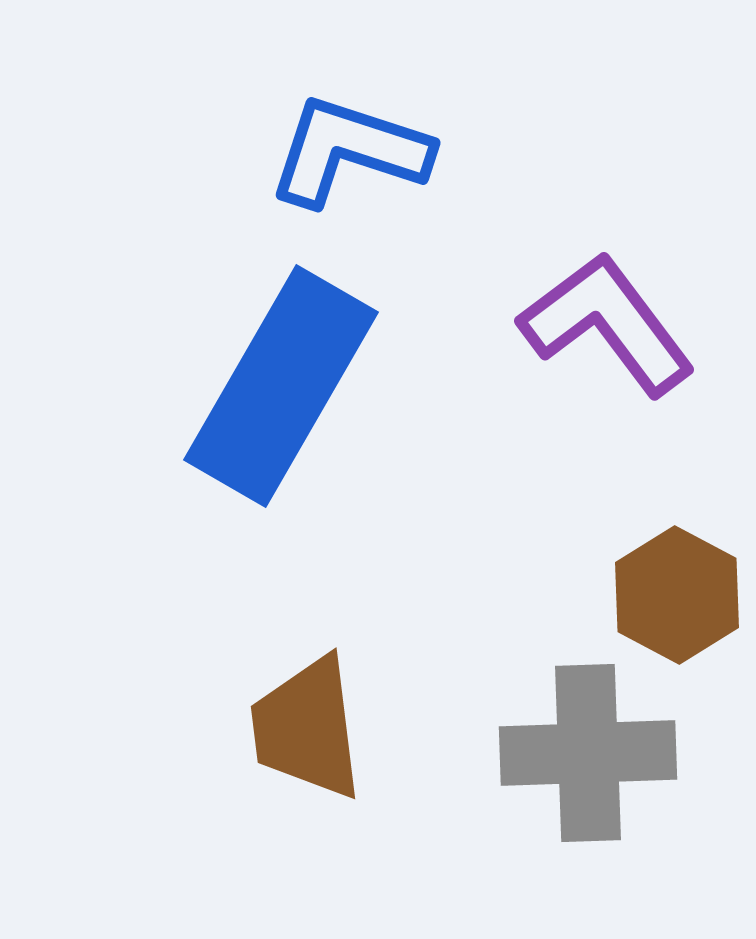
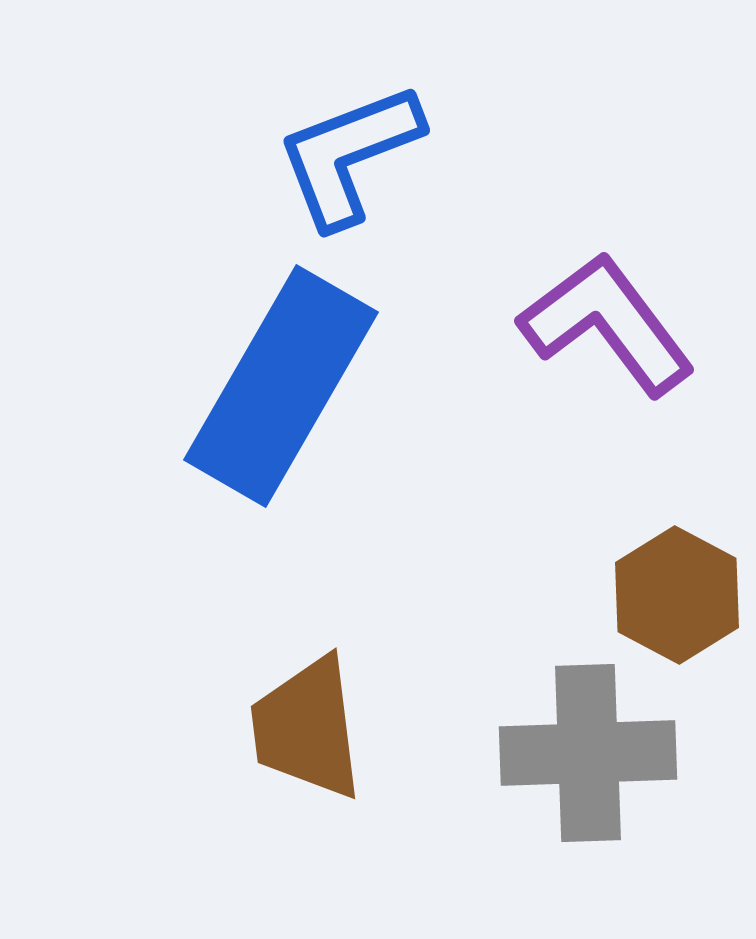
blue L-shape: moved 4 px down; rotated 39 degrees counterclockwise
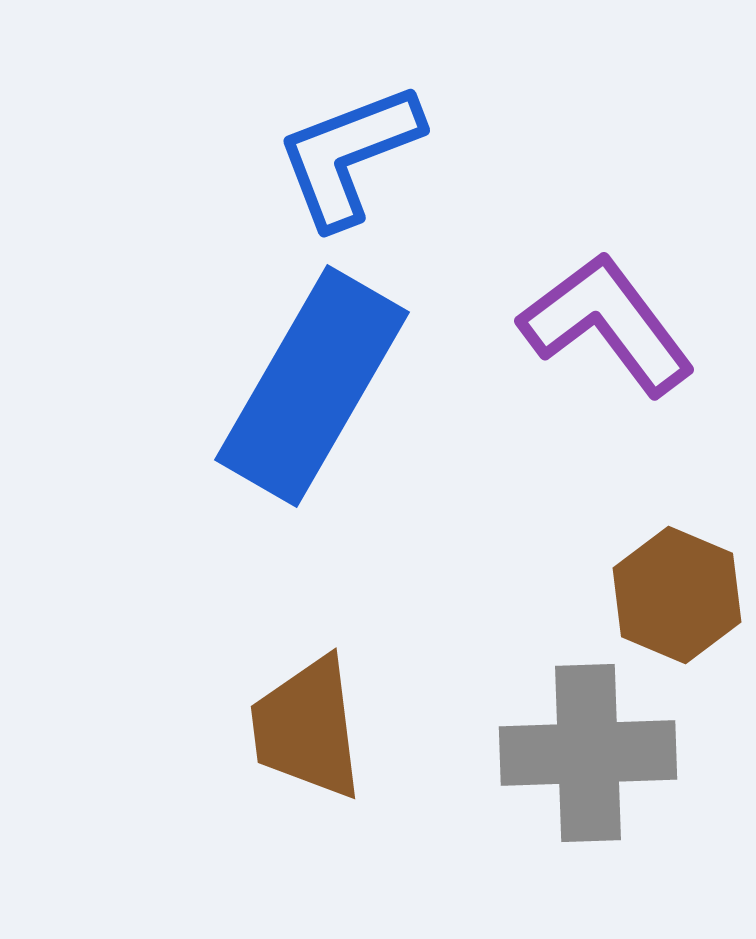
blue rectangle: moved 31 px right
brown hexagon: rotated 5 degrees counterclockwise
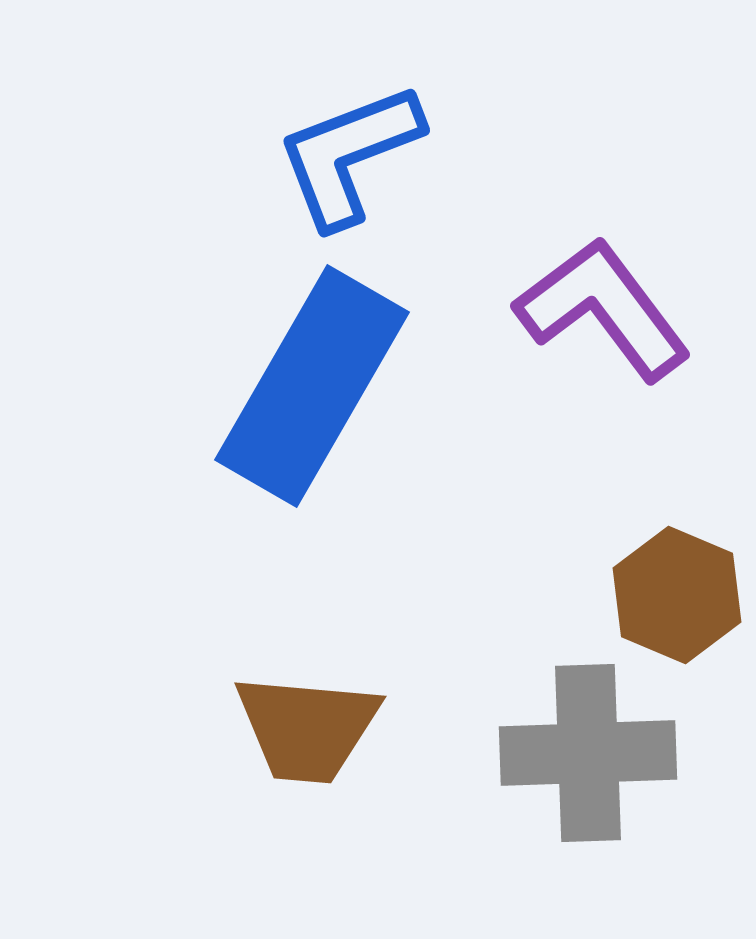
purple L-shape: moved 4 px left, 15 px up
brown trapezoid: rotated 78 degrees counterclockwise
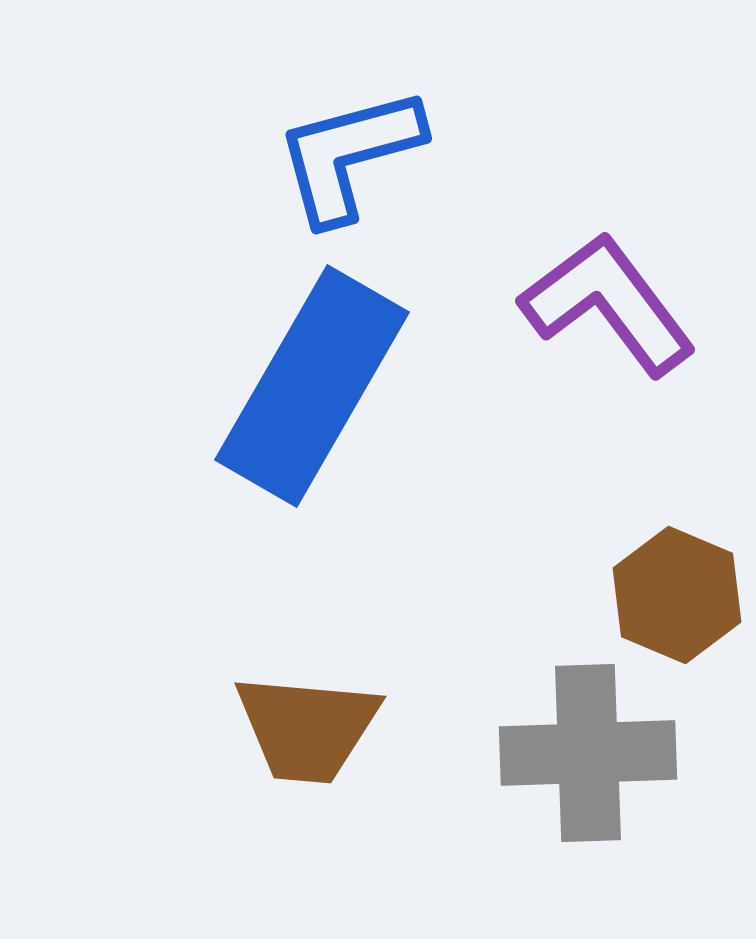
blue L-shape: rotated 6 degrees clockwise
purple L-shape: moved 5 px right, 5 px up
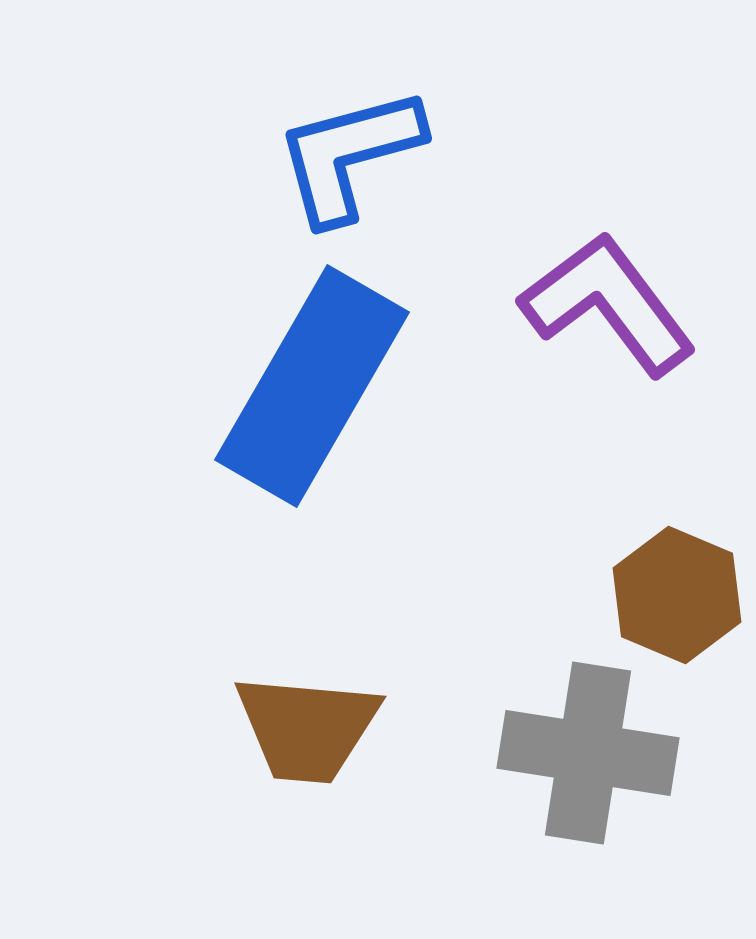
gray cross: rotated 11 degrees clockwise
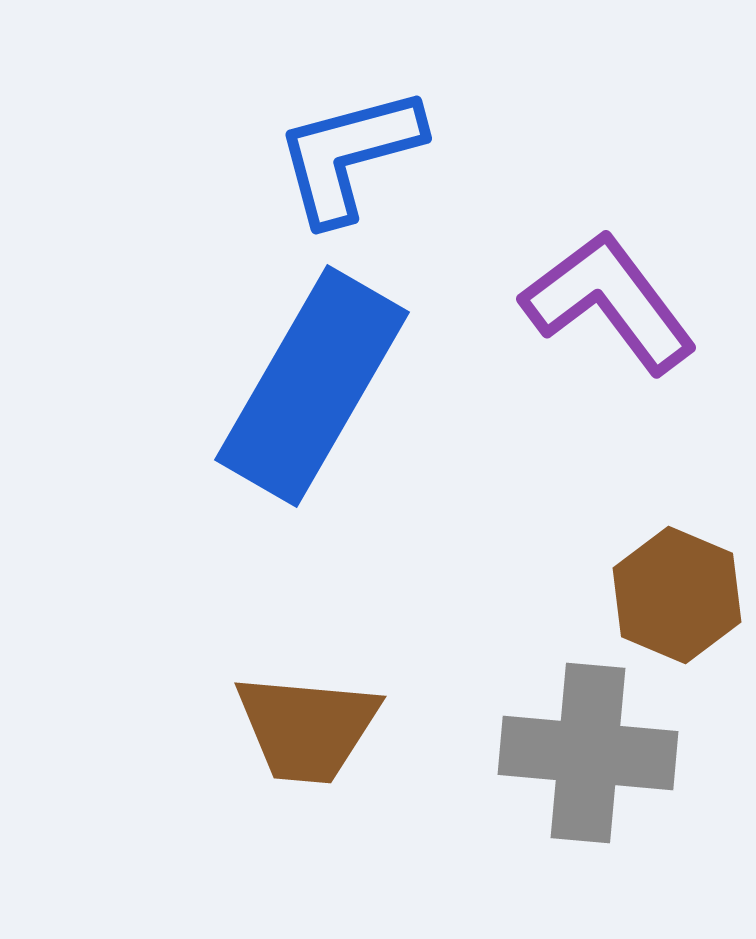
purple L-shape: moved 1 px right, 2 px up
gray cross: rotated 4 degrees counterclockwise
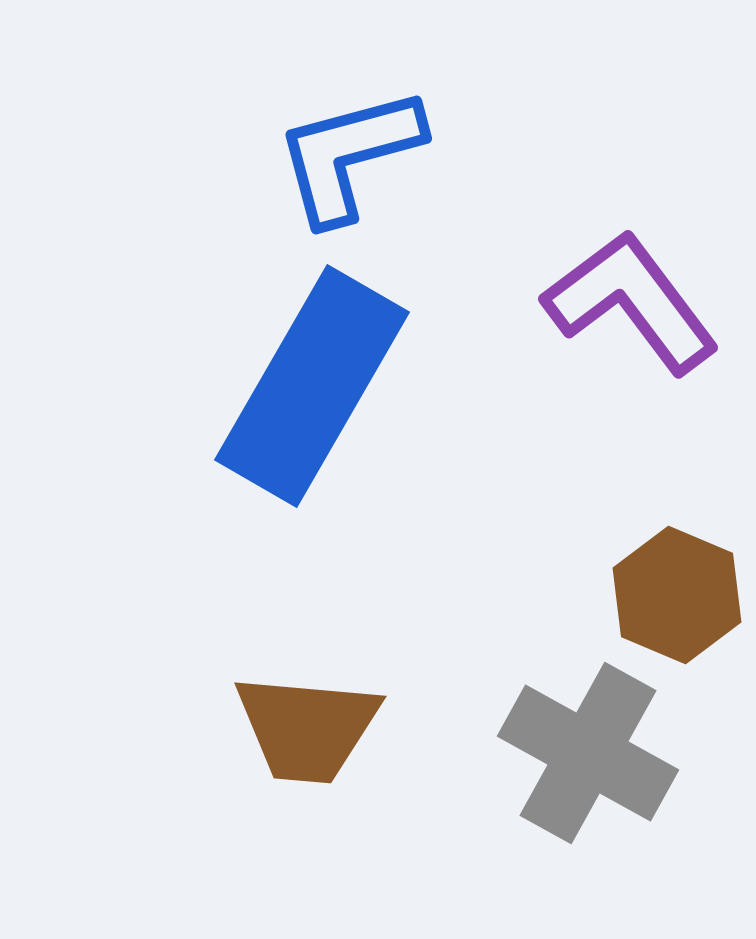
purple L-shape: moved 22 px right
gray cross: rotated 24 degrees clockwise
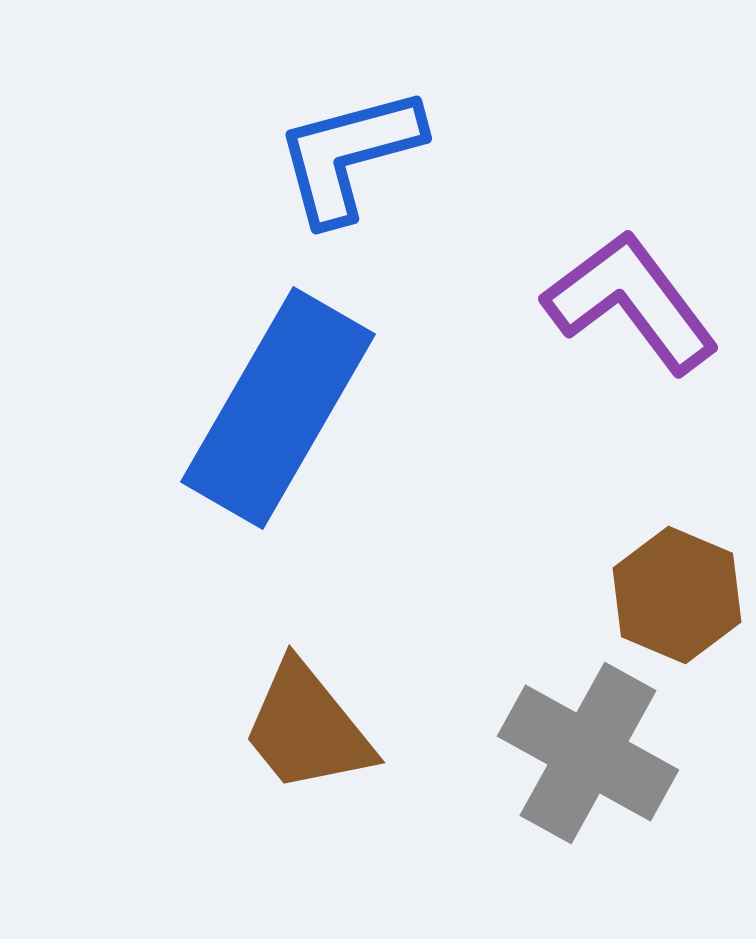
blue rectangle: moved 34 px left, 22 px down
brown trapezoid: rotated 46 degrees clockwise
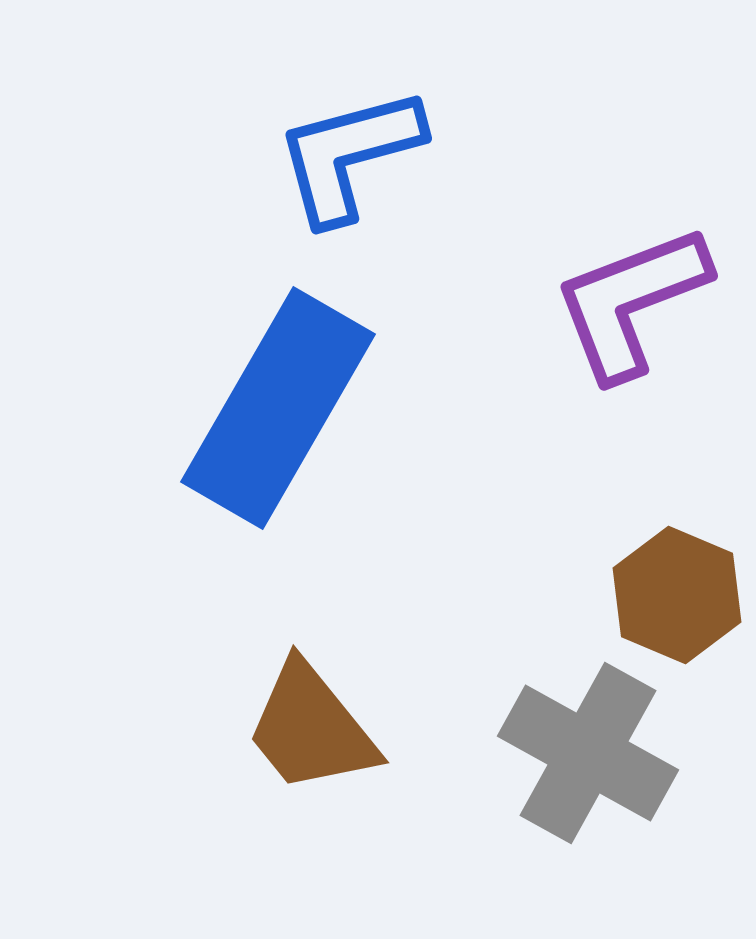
purple L-shape: rotated 74 degrees counterclockwise
brown trapezoid: moved 4 px right
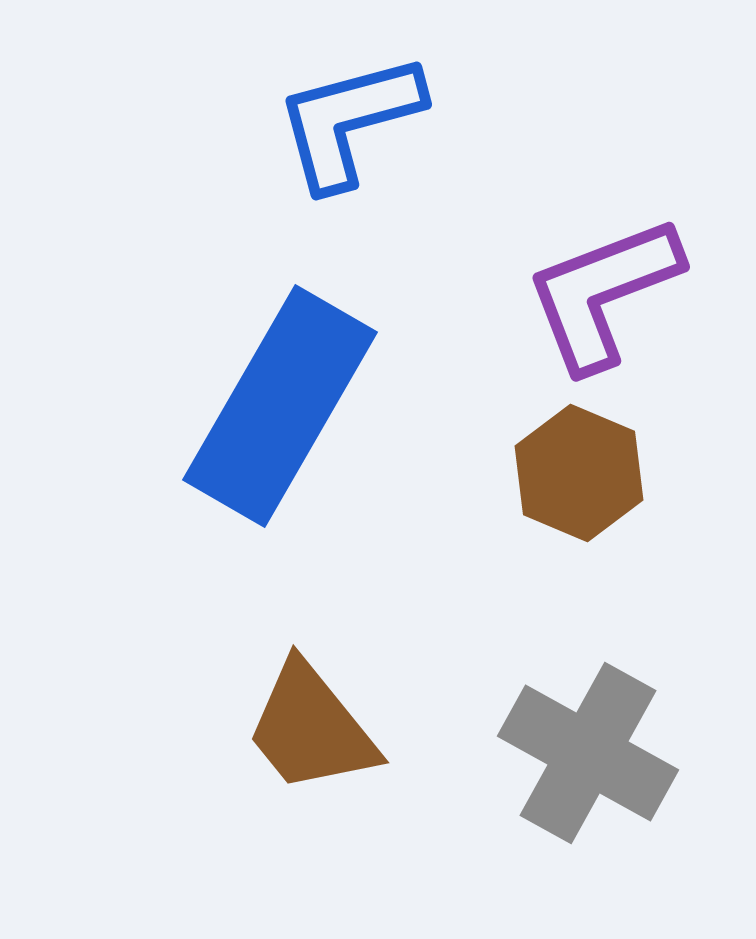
blue L-shape: moved 34 px up
purple L-shape: moved 28 px left, 9 px up
blue rectangle: moved 2 px right, 2 px up
brown hexagon: moved 98 px left, 122 px up
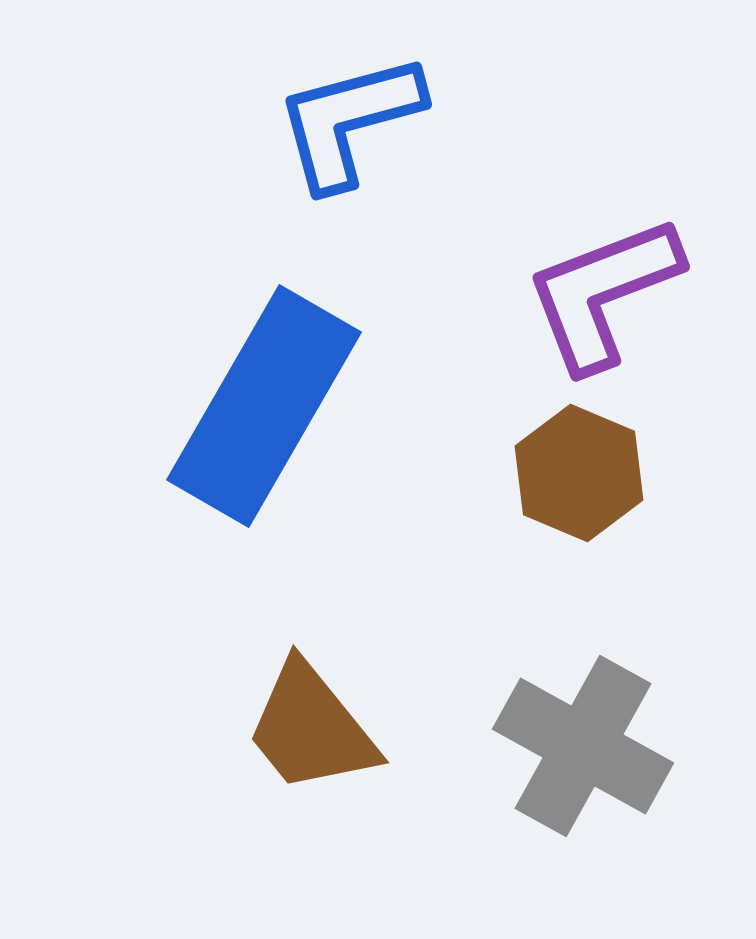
blue rectangle: moved 16 px left
gray cross: moved 5 px left, 7 px up
